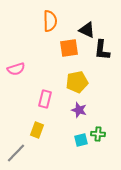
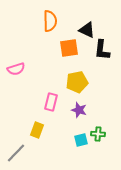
pink rectangle: moved 6 px right, 3 px down
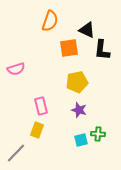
orange semicircle: rotated 20 degrees clockwise
pink rectangle: moved 10 px left, 4 px down; rotated 30 degrees counterclockwise
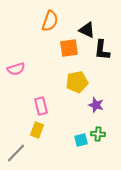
purple star: moved 17 px right, 5 px up
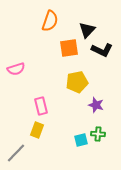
black triangle: rotated 48 degrees clockwise
black L-shape: rotated 70 degrees counterclockwise
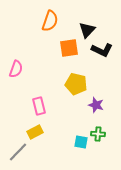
pink semicircle: rotated 54 degrees counterclockwise
yellow pentagon: moved 1 px left, 2 px down; rotated 25 degrees clockwise
pink rectangle: moved 2 px left
yellow rectangle: moved 2 px left, 2 px down; rotated 42 degrees clockwise
cyan square: moved 2 px down; rotated 24 degrees clockwise
gray line: moved 2 px right, 1 px up
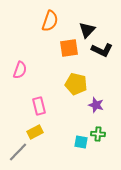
pink semicircle: moved 4 px right, 1 px down
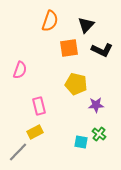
black triangle: moved 1 px left, 5 px up
purple star: rotated 21 degrees counterclockwise
green cross: moved 1 px right; rotated 32 degrees clockwise
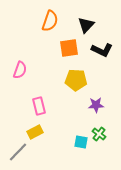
yellow pentagon: moved 4 px up; rotated 10 degrees counterclockwise
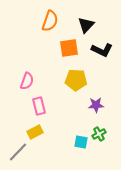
pink semicircle: moved 7 px right, 11 px down
green cross: rotated 24 degrees clockwise
